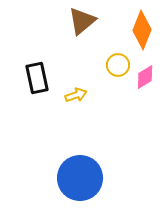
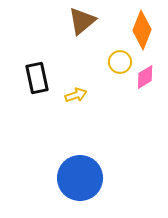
yellow circle: moved 2 px right, 3 px up
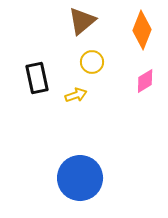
yellow circle: moved 28 px left
pink diamond: moved 4 px down
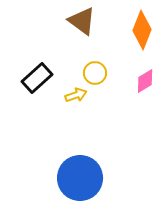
brown triangle: rotated 44 degrees counterclockwise
yellow circle: moved 3 px right, 11 px down
black rectangle: rotated 60 degrees clockwise
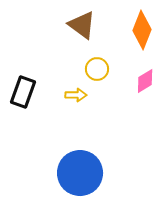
brown triangle: moved 4 px down
yellow circle: moved 2 px right, 4 px up
black rectangle: moved 14 px left, 14 px down; rotated 28 degrees counterclockwise
yellow arrow: rotated 20 degrees clockwise
blue circle: moved 5 px up
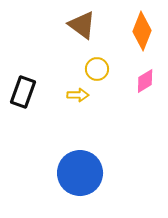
orange diamond: moved 1 px down
yellow arrow: moved 2 px right
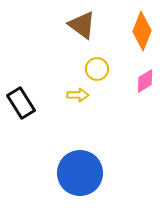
black rectangle: moved 2 px left, 11 px down; rotated 52 degrees counterclockwise
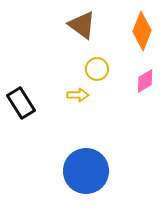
blue circle: moved 6 px right, 2 px up
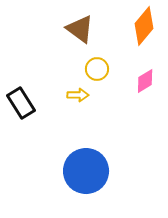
brown triangle: moved 2 px left, 4 px down
orange diamond: moved 2 px right, 5 px up; rotated 18 degrees clockwise
